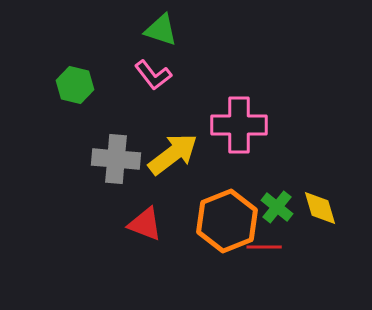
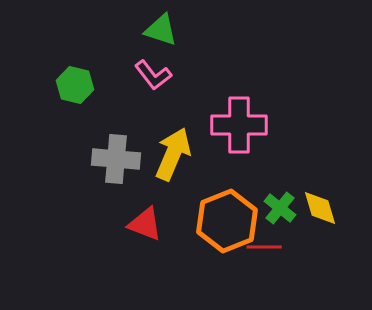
yellow arrow: rotated 30 degrees counterclockwise
green cross: moved 3 px right, 1 px down
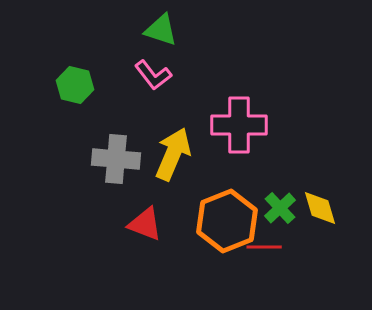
green cross: rotated 8 degrees clockwise
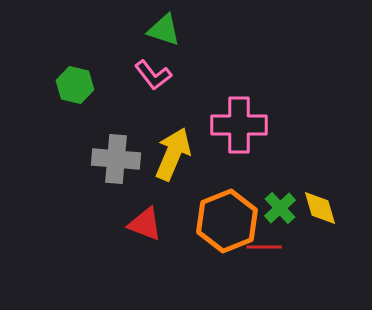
green triangle: moved 3 px right
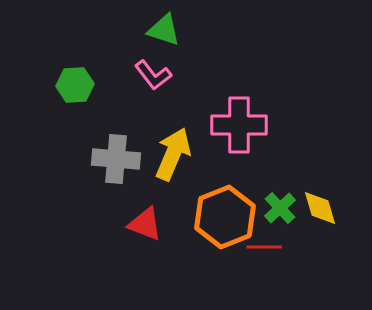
green hexagon: rotated 18 degrees counterclockwise
orange hexagon: moved 2 px left, 4 px up
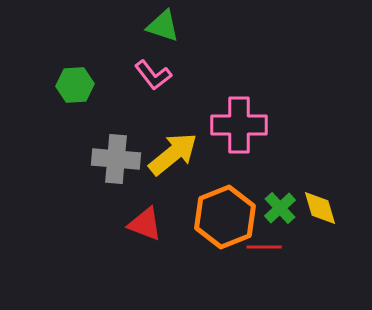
green triangle: moved 1 px left, 4 px up
yellow arrow: rotated 28 degrees clockwise
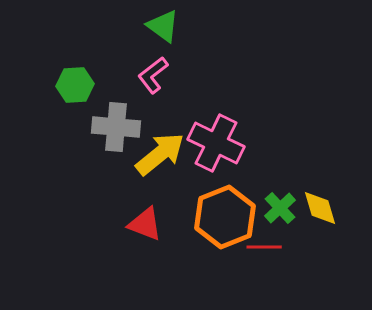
green triangle: rotated 18 degrees clockwise
pink L-shape: rotated 90 degrees clockwise
pink cross: moved 23 px left, 18 px down; rotated 26 degrees clockwise
yellow arrow: moved 13 px left
gray cross: moved 32 px up
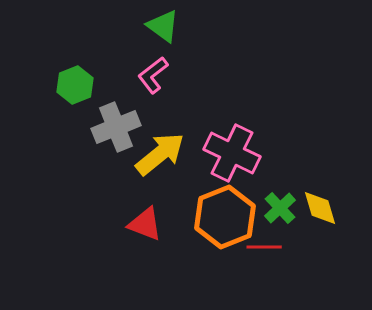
green hexagon: rotated 18 degrees counterclockwise
gray cross: rotated 27 degrees counterclockwise
pink cross: moved 16 px right, 10 px down
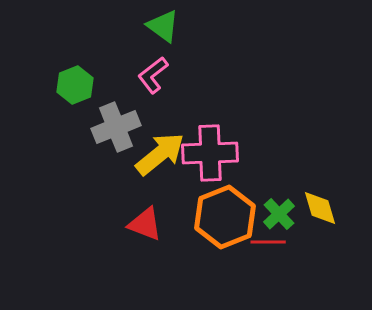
pink cross: moved 22 px left; rotated 28 degrees counterclockwise
green cross: moved 1 px left, 6 px down
red line: moved 4 px right, 5 px up
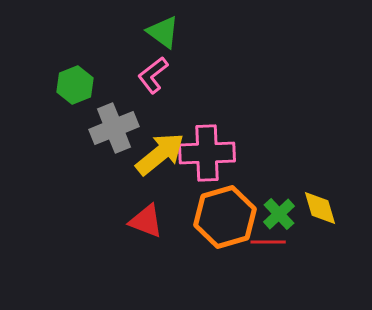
green triangle: moved 6 px down
gray cross: moved 2 px left, 1 px down
pink cross: moved 3 px left
orange hexagon: rotated 6 degrees clockwise
red triangle: moved 1 px right, 3 px up
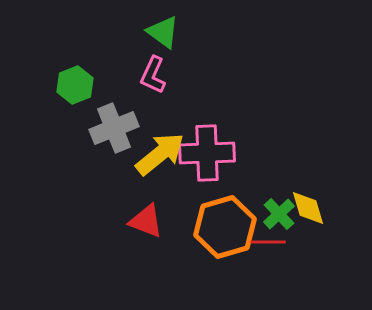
pink L-shape: rotated 27 degrees counterclockwise
yellow diamond: moved 12 px left
orange hexagon: moved 10 px down
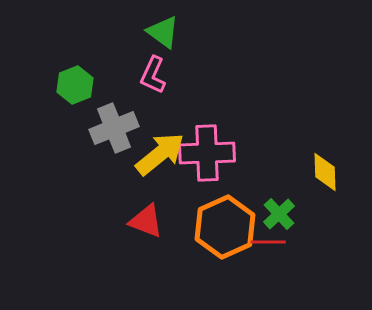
yellow diamond: moved 17 px right, 36 px up; rotated 15 degrees clockwise
orange hexagon: rotated 8 degrees counterclockwise
